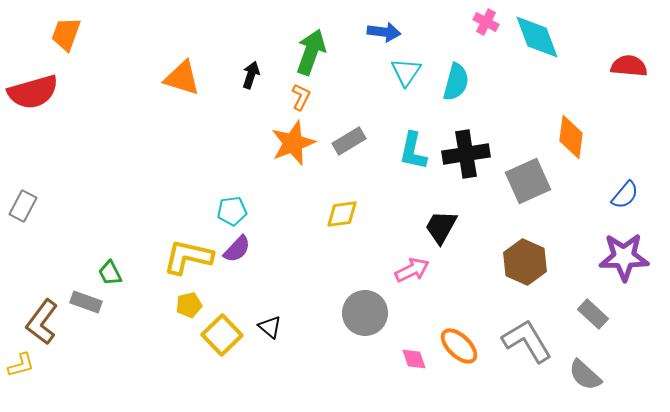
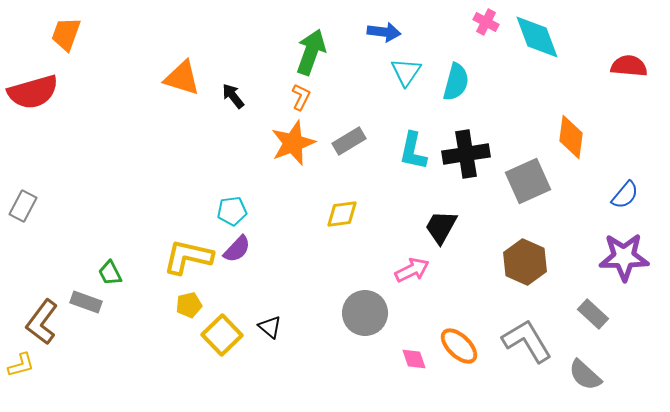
black arrow at (251, 75): moved 18 px left, 21 px down; rotated 56 degrees counterclockwise
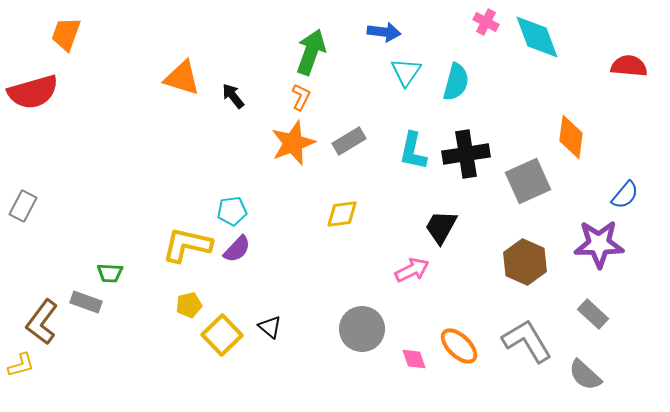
yellow L-shape at (188, 257): moved 1 px left, 12 px up
purple star at (624, 257): moved 25 px left, 13 px up
green trapezoid at (110, 273): rotated 60 degrees counterclockwise
gray circle at (365, 313): moved 3 px left, 16 px down
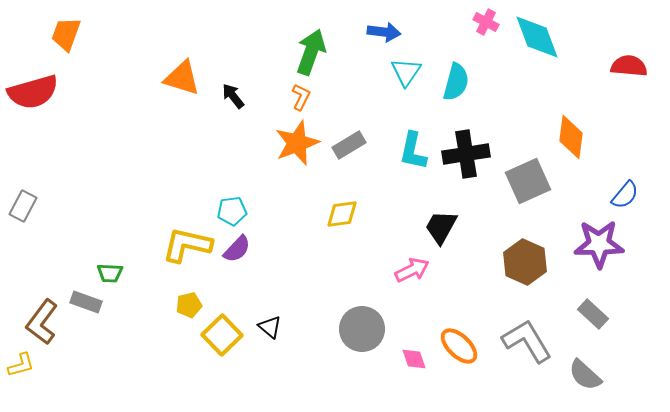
gray rectangle at (349, 141): moved 4 px down
orange star at (293, 143): moved 4 px right
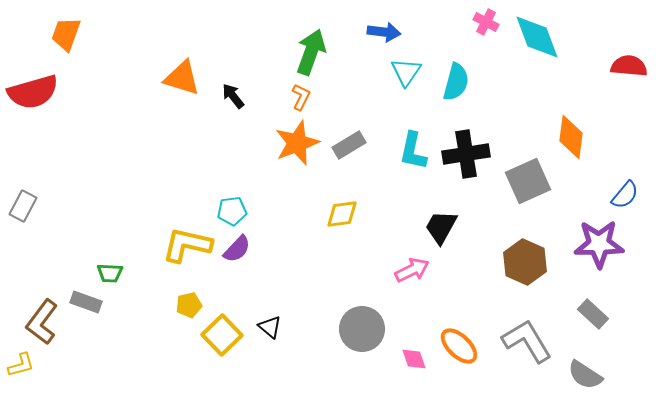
gray semicircle at (585, 375): rotated 9 degrees counterclockwise
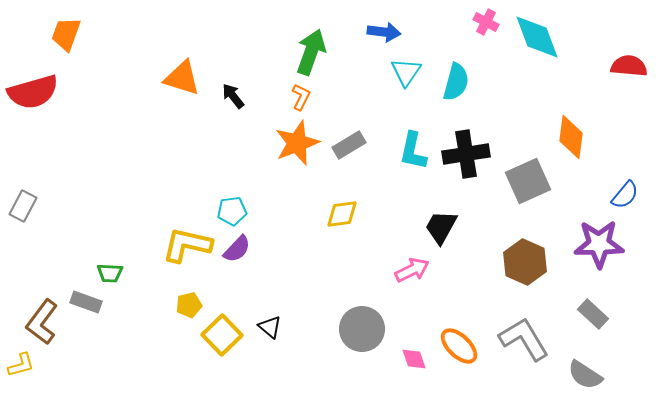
gray L-shape at (527, 341): moved 3 px left, 2 px up
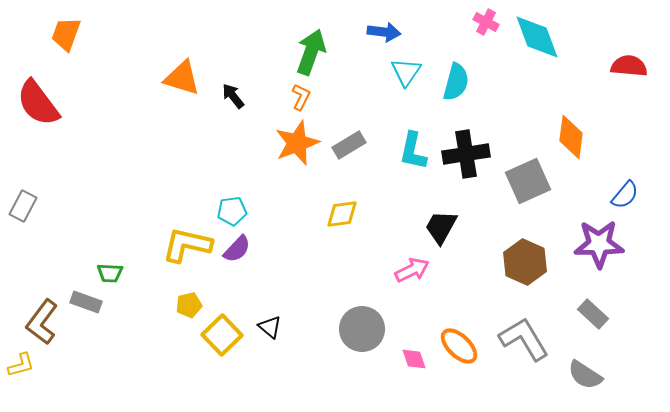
red semicircle at (33, 92): moved 5 px right, 11 px down; rotated 69 degrees clockwise
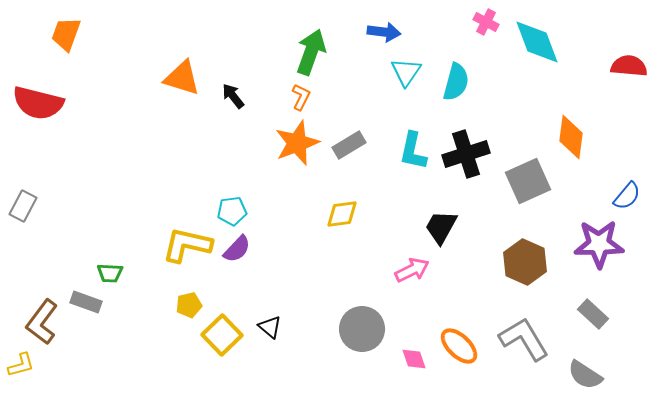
cyan diamond at (537, 37): moved 5 px down
red semicircle at (38, 103): rotated 39 degrees counterclockwise
black cross at (466, 154): rotated 9 degrees counterclockwise
blue semicircle at (625, 195): moved 2 px right, 1 px down
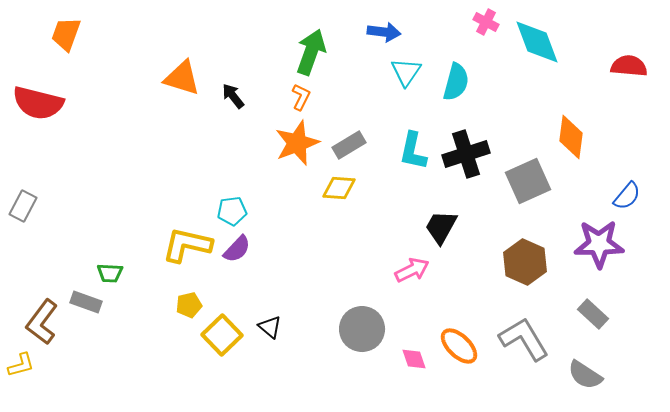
yellow diamond at (342, 214): moved 3 px left, 26 px up; rotated 12 degrees clockwise
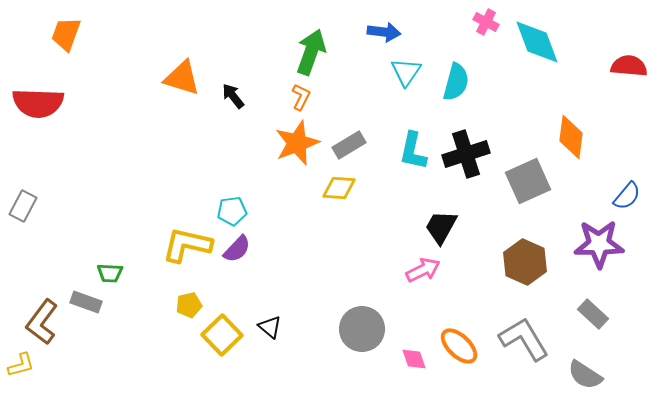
red semicircle at (38, 103): rotated 12 degrees counterclockwise
pink arrow at (412, 270): moved 11 px right
